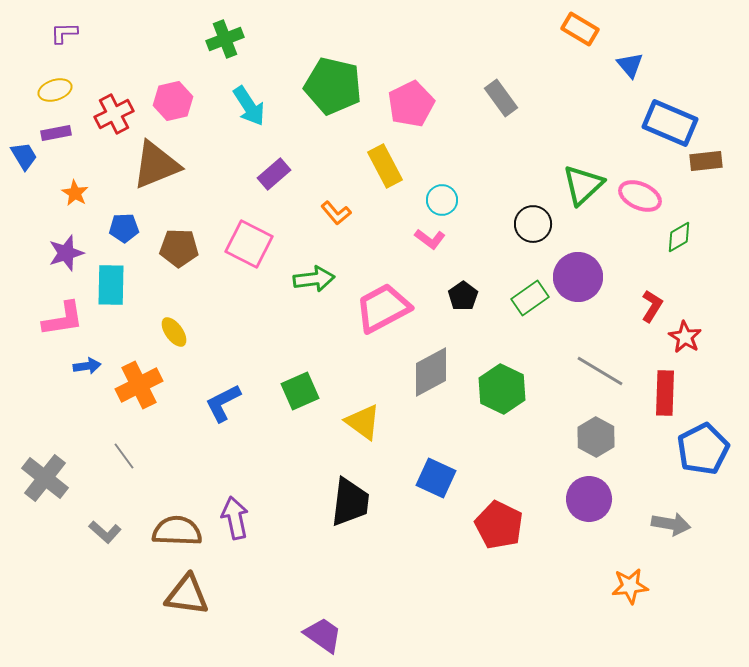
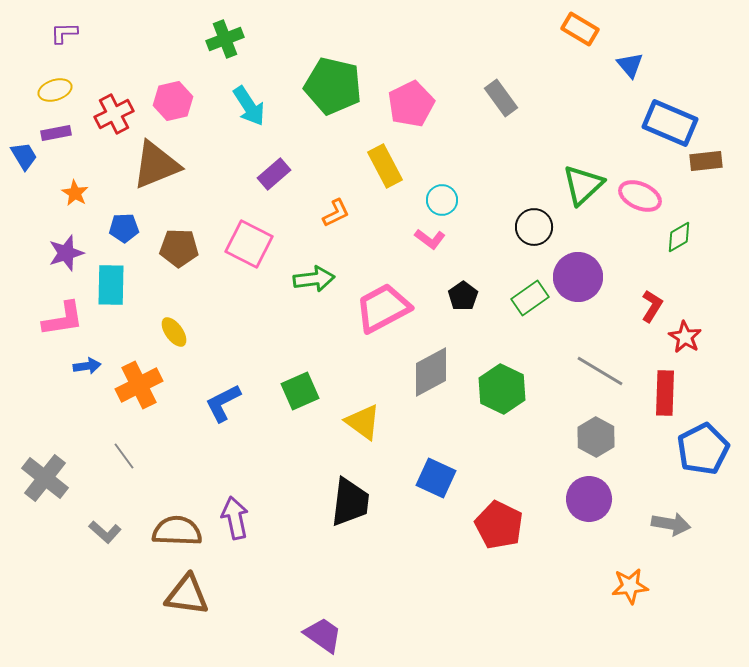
orange L-shape at (336, 213): rotated 76 degrees counterclockwise
black circle at (533, 224): moved 1 px right, 3 px down
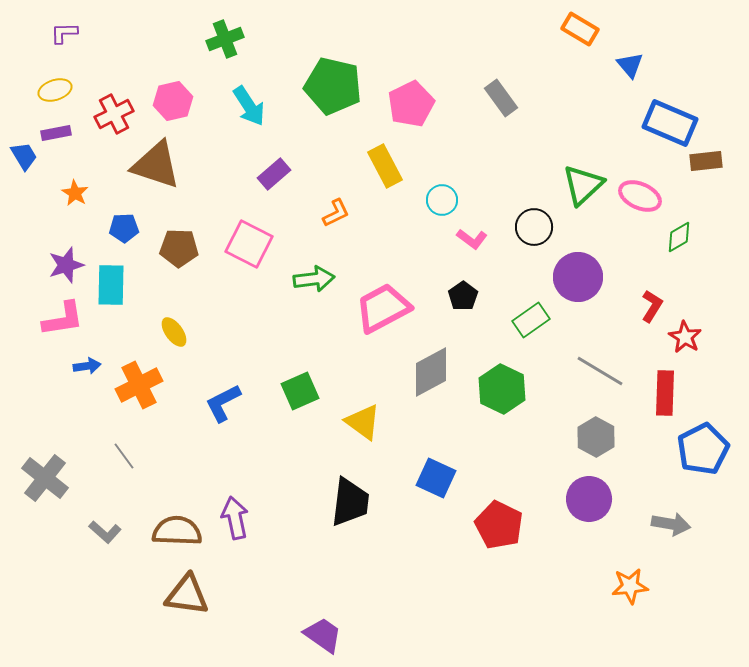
brown triangle at (156, 165): rotated 40 degrees clockwise
pink L-shape at (430, 239): moved 42 px right
purple star at (66, 253): moved 12 px down
green rectangle at (530, 298): moved 1 px right, 22 px down
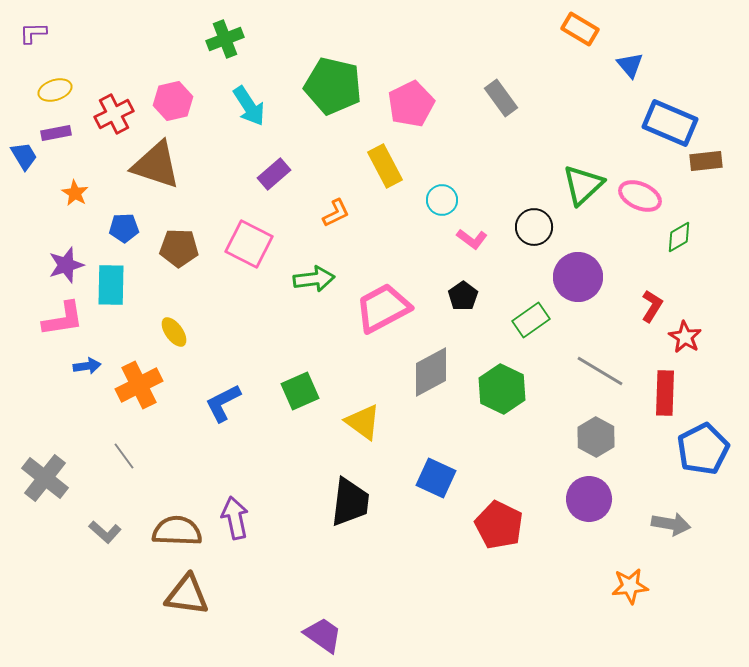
purple L-shape at (64, 33): moved 31 px left
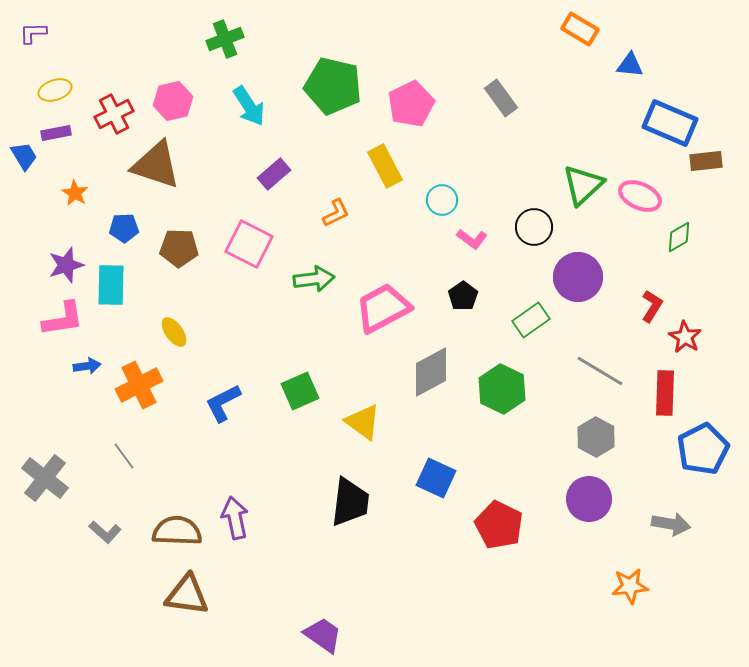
blue triangle at (630, 65): rotated 44 degrees counterclockwise
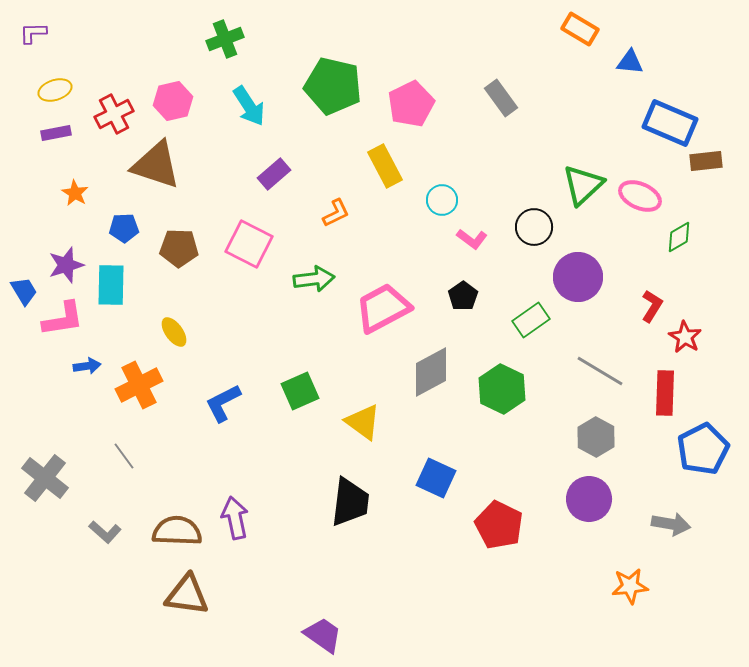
blue triangle at (630, 65): moved 3 px up
blue trapezoid at (24, 156): moved 135 px down
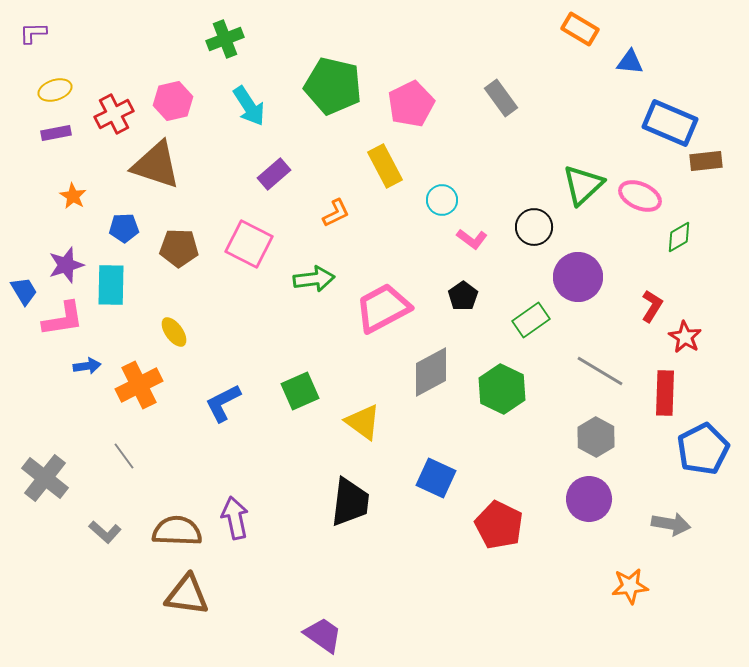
orange star at (75, 193): moved 2 px left, 3 px down
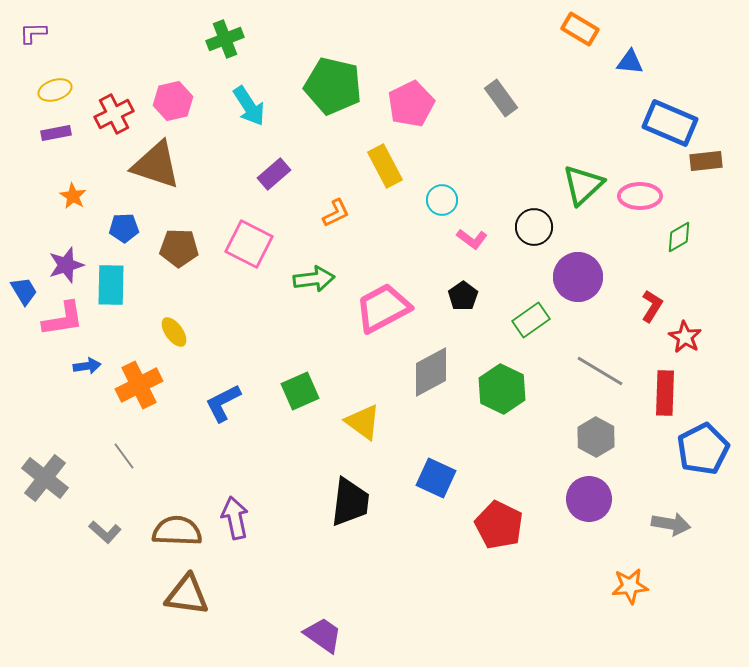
pink ellipse at (640, 196): rotated 24 degrees counterclockwise
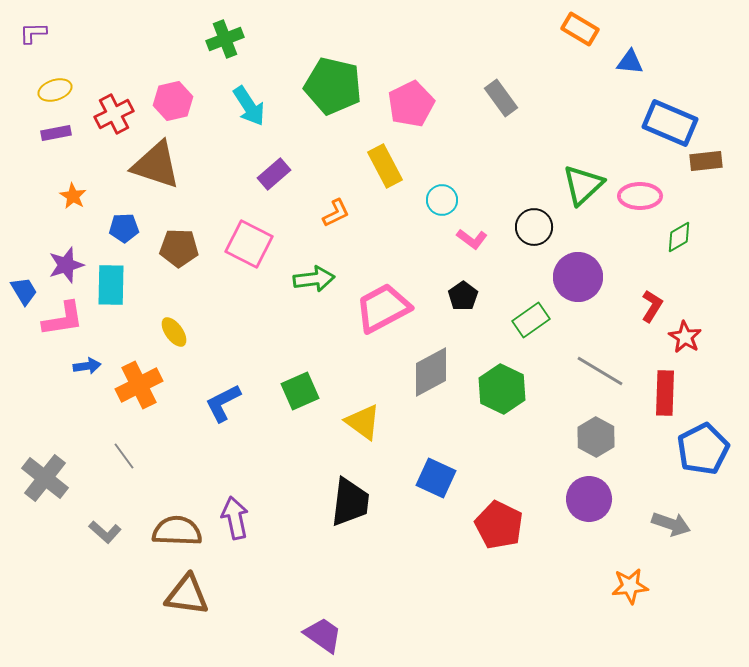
gray arrow at (671, 524): rotated 9 degrees clockwise
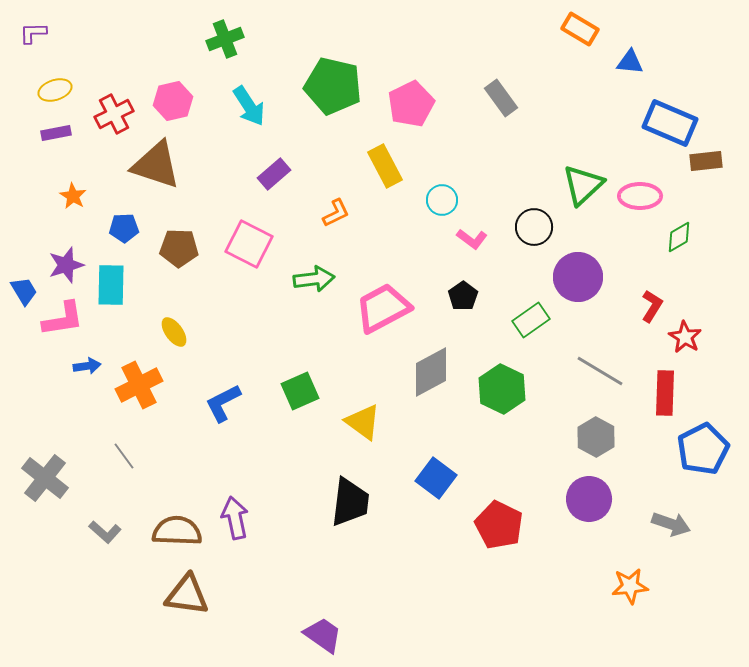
blue square at (436, 478): rotated 12 degrees clockwise
